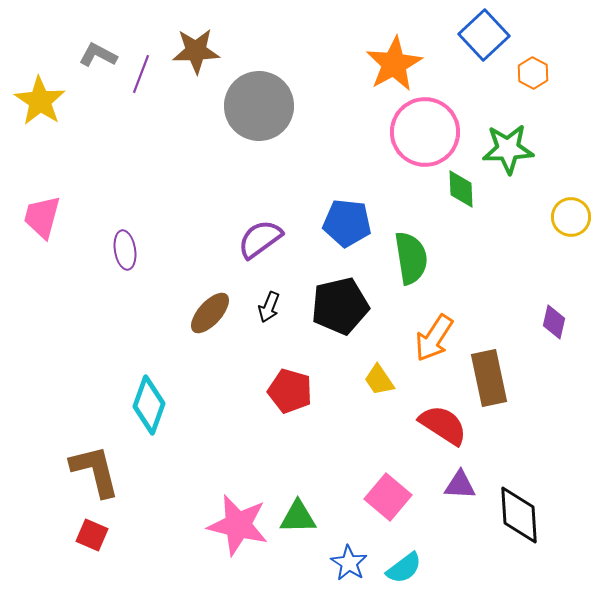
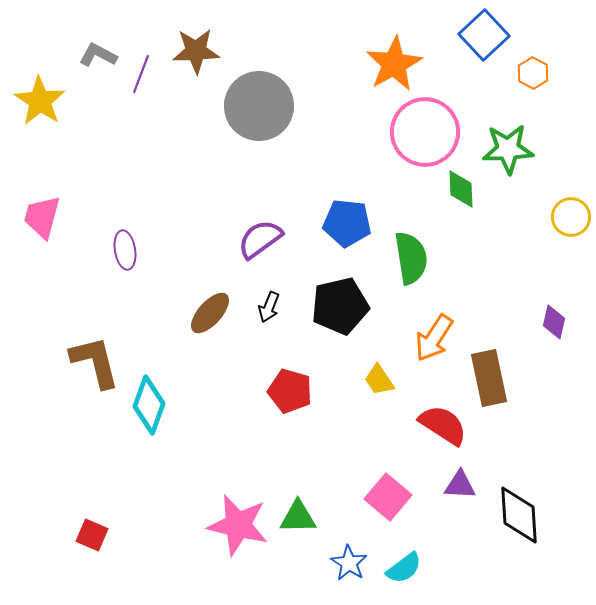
brown L-shape: moved 109 px up
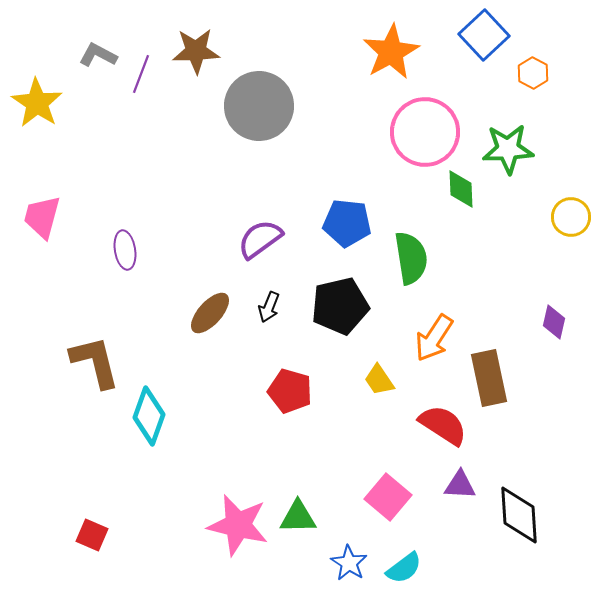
orange star: moved 3 px left, 12 px up
yellow star: moved 3 px left, 2 px down
cyan diamond: moved 11 px down
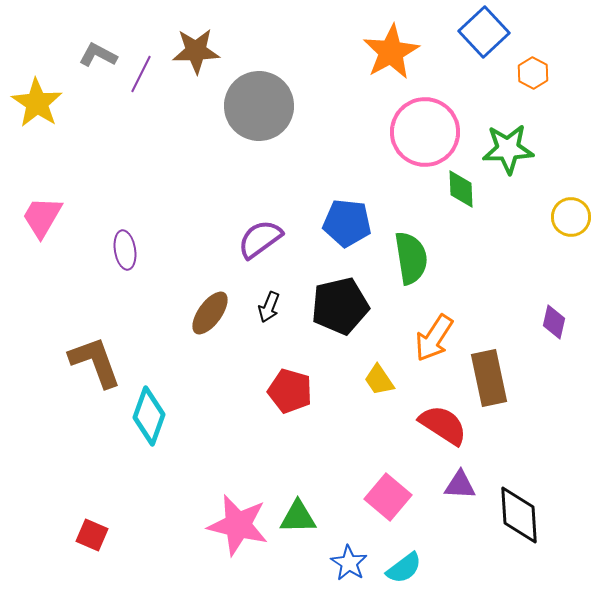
blue square: moved 3 px up
purple line: rotated 6 degrees clockwise
pink trapezoid: rotated 15 degrees clockwise
brown ellipse: rotated 6 degrees counterclockwise
brown L-shape: rotated 6 degrees counterclockwise
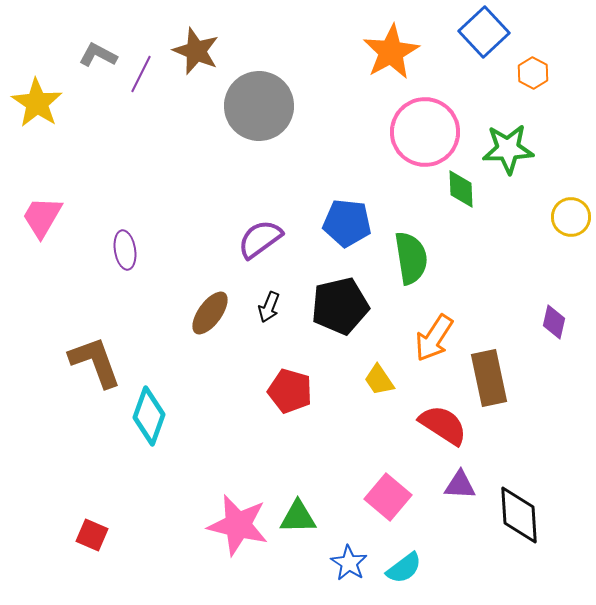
brown star: rotated 24 degrees clockwise
